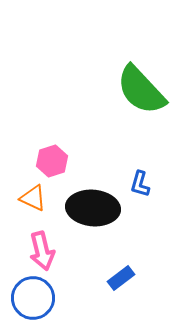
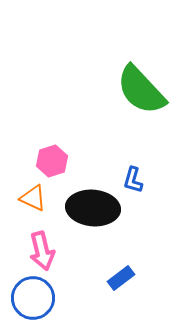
blue L-shape: moved 7 px left, 4 px up
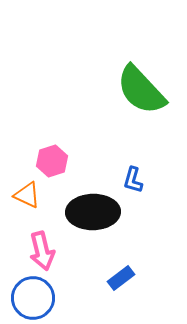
orange triangle: moved 6 px left, 3 px up
black ellipse: moved 4 px down; rotated 6 degrees counterclockwise
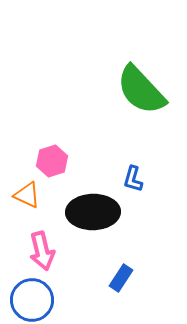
blue L-shape: moved 1 px up
blue rectangle: rotated 20 degrees counterclockwise
blue circle: moved 1 px left, 2 px down
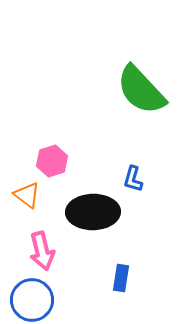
orange triangle: rotated 12 degrees clockwise
blue rectangle: rotated 24 degrees counterclockwise
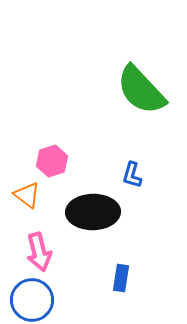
blue L-shape: moved 1 px left, 4 px up
pink arrow: moved 3 px left, 1 px down
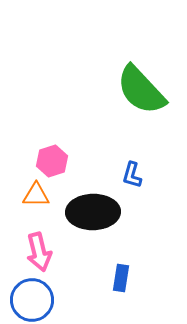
orange triangle: moved 9 px right; rotated 36 degrees counterclockwise
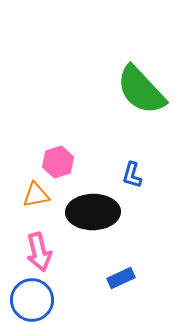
pink hexagon: moved 6 px right, 1 px down
orange triangle: rotated 12 degrees counterclockwise
blue rectangle: rotated 56 degrees clockwise
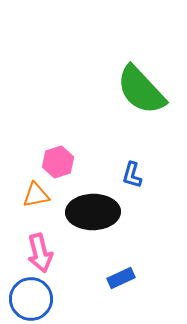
pink arrow: moved 1 px right, 1 px down
blue circle: moved 1 px left, 1 px up
